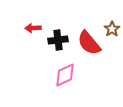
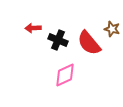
brown star: rotated 21 degrees counterclockwise
black cross: rotated 30 degrees clockwise
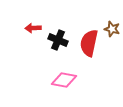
red semicircle: rotated 52 degrees clockwise
pink diamond: moved 1 px left, 5 px down; rotated 35 degrees clockwise
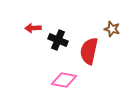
red semicircle: moved 8 px down
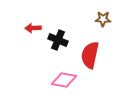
brown star: moved 9 px left, 10 px up; rotated 14 degrees counterclockwise
red semicircle: moved 1 px right, 4 px down
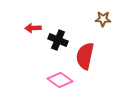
red semicircle: moved 5 px left, 1 px down
pink diamond: moved 4 px left; rotated 25 degrees clockwise
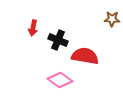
brown star: moved 9 px right
red arrow: rotated 77 degrees counterclockwise
red semicircle: rotated 88 degrees clockwise
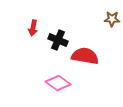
pink diamond: moved 2 px left, 3 px down
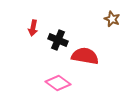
brown star: rotated 21 degrees clockwise
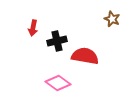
black cross: moved 1 px left, 1 px down; rotated 36 degrees counterclockwise
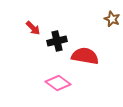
red arrow: rotated 56 degrees counterclockwise
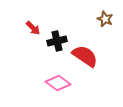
brown star: moved 7 px left
red semicircle: rotated 24 degrees clockwise
